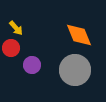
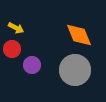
yellow arrow: rotated 21 degrees counterclockwise
red circle: moved 1 px right, 1 px down
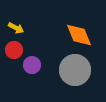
red circle: moved 2 px right, 1 px down
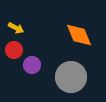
gray circle: moved 4 px left, 7 px down
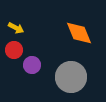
orange diamond: moved 2 px up
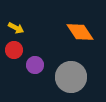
orange diamond: moved 1 px right, 1 px up; rotated 12 degrees counterclockwise
purple circle: moved 3 px right
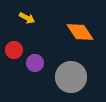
yellow arrow: moved 11 px right, 10 px up
purple circle: moved 2 px up
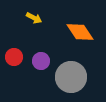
yellow arrow: moved 7 px right
red circle: moved 7 px down
purple circle: moved 6 px right, 2 px up
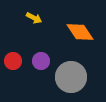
red circle: moved 1 px left, 4 px down
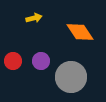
yellow arrow: rotated 42 degrees counterclockwise
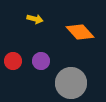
yellow arrow: moved 1 px right, 1 px down; rotated 28 degrees clockwise
orange diamond: rotated 8 degrees counterclockwise
gray circle: moved 6 px down
